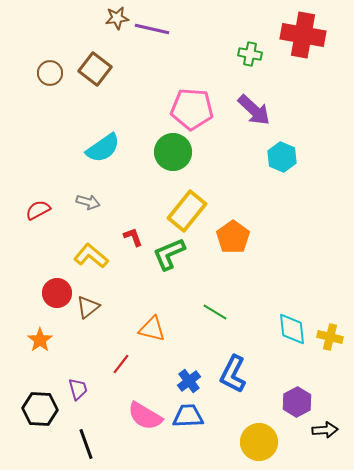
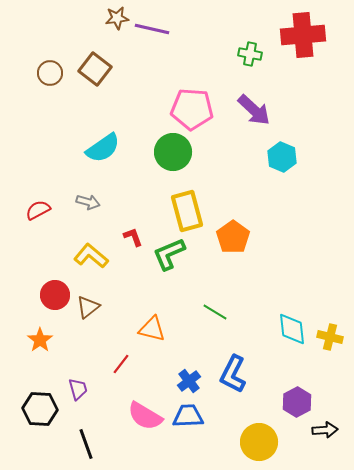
red cross: rotated 15 degrees counterclockwise
yellow rectangle: rotated 54 degrees counterclockwise
red circle: moved 2 px left, 2 px down
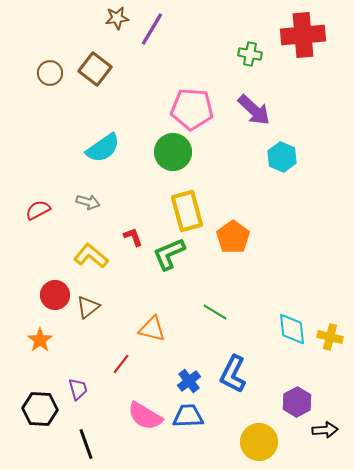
purple line: rotated 72 degrees counterclockwise
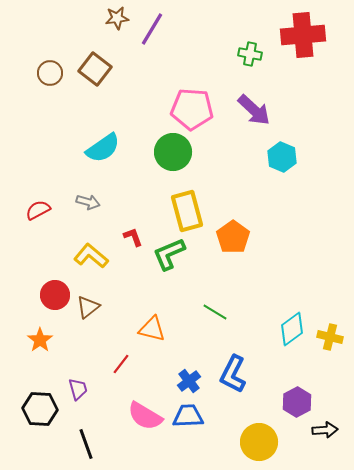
cyan diamond: rotated 60 degrees clockwise
